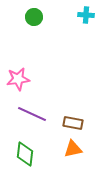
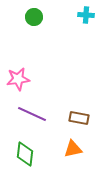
brown rectangle: moved 6 px right, 5 px up
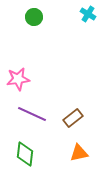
cyan cross: moved 2 px right, 1 px up; rotated 28 degrees clockwise
brown rectangle: moved 6 px left; rotated 48 degrees counterclockwise
orange triangle: moved 6 px right, 4 px down
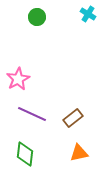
green circle: moved 3 px right
pink star: rotated 20 degrees counterclockwise
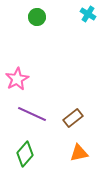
pink star: moved 1 px left
green diamond: rotated 35 degrees clockwise
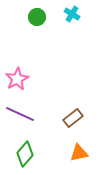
cyan cross: moved 16 px left
purple line: moved 12 px left
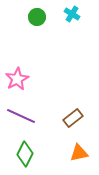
purple line: moved 1 px right, 2 px down
green diamond: rotated 15 degrees counterclockwise
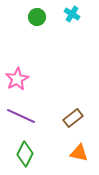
orange triangle: rotated 24 degrees clockwise
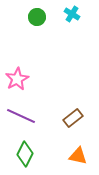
orange triangle: moved 1 px left, 3 px down
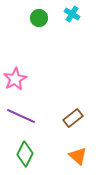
green circle: moved 2 px right, 1 px down
pink star: moved 2 px left
orange triangle: rotated 30 degrees clockwise
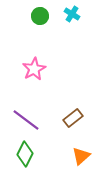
green circle: moved 1 px right, 2 px up
pink star: moved 19 px right, 10 px up
purple line: moved 5 px right, 4 px down; rotated 12 degrees clockwise
orange triangle: moved 3 px right; rotated 36 degrees clockwise
